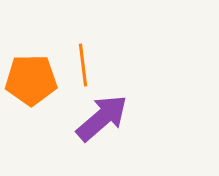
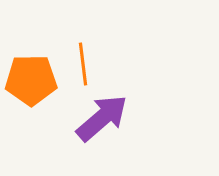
orange line: moved 1 px up
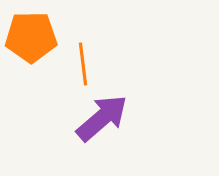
orange pentagon: moved 43 px up
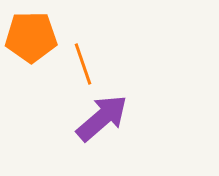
orange line: rotated 12 degrees counterclockwise
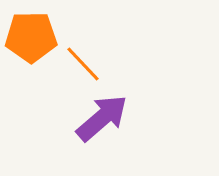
orange line: rotated 24 degrees counterclockwise
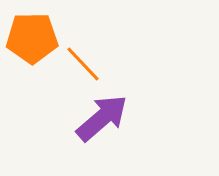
orange pentagon: moved 1 px right, 1 px down
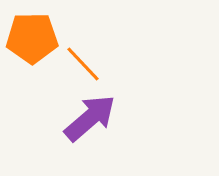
purple arrow: moved 12 px left
